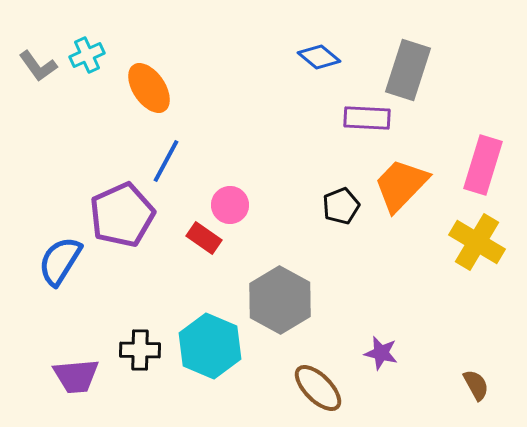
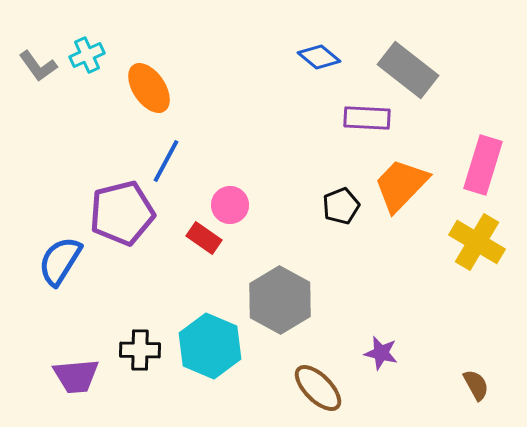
gray rectangle: rotated 70 degrees counterclockwise
purple pentagon: moved 2 px up; rotated 10 degrees clockwise
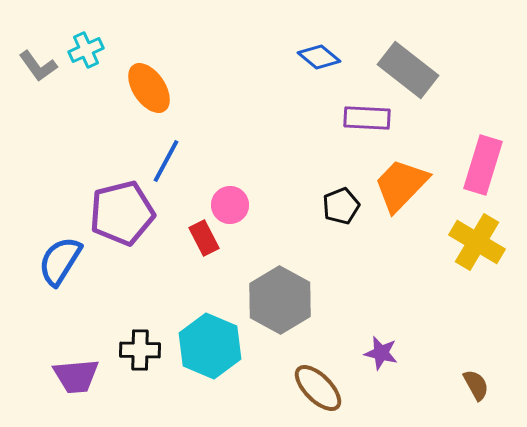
cyan cross: moved 1 px left, 5 px up
red rectangle: rotated 28 degrees clockwise
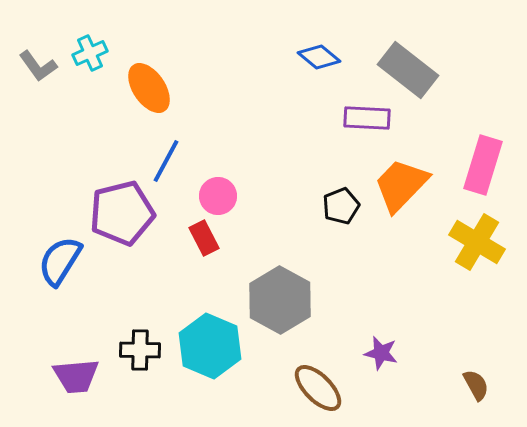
cyan cross: moved 4 px right, 3 px down
pink circle: moved 12 px left, 9 px up
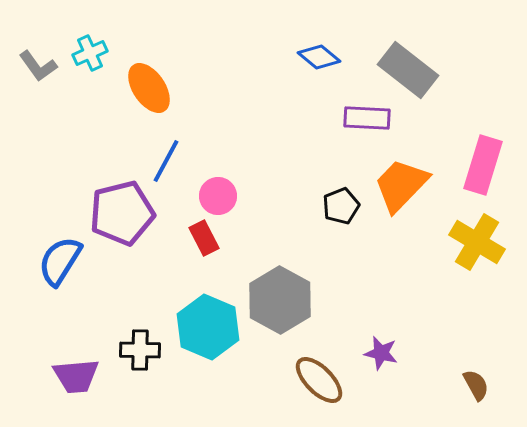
cyan hexagon: moved 2 px left, 19 px up
brown ellipse: moved 1 px right, 8 px up
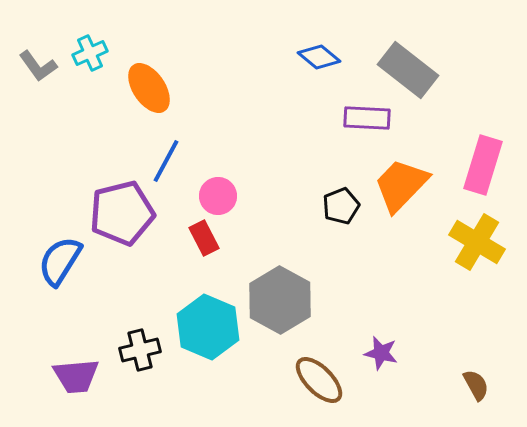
black cross: rotated 15 degrees counterclockwise
